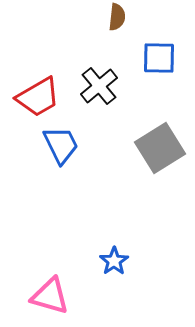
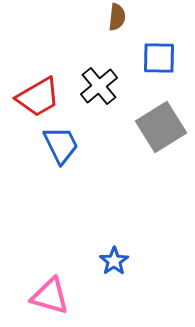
gray square: moved 1 px right, 21 px up
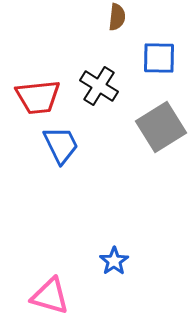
black cross: rotated 18 degrees counterclockwise
red trapezoid: rotated 24 degrees clockwise
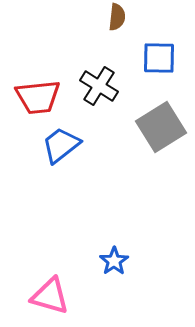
blue trapezoid: rotated 102 degrees counterclockwise
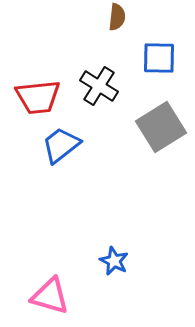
blue star: rotated 12 degrees counterclockwise
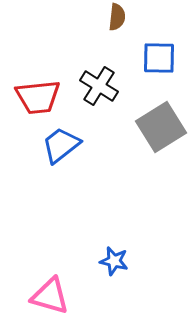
blue star: rotated 12 degrees counterclockwise
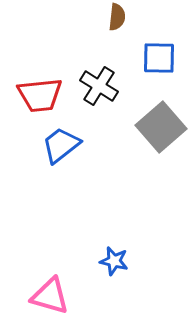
red trapezoid: moved 2 px right, 2 px up
gray square: rotated 9 degrees counterclockwise
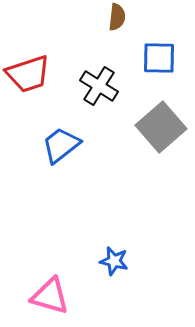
red trapezoid: moved 12 px left, 21 px up; rotated 12 degrees counterclockwise
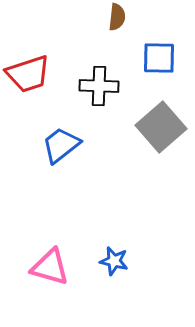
black cross: rotated 30 degrees counterclockwise
pink triangle: moved 29 px up
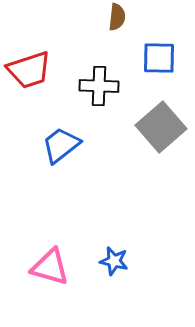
red trapezoid: moved 1 px right, 4 px up
